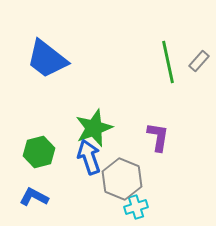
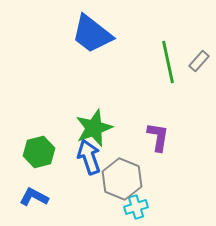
blue trapezoid: moved 45 px right, 25 px up
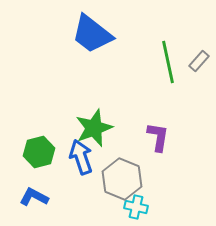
blue arrow: moved 8 px left
cyan cross: rotated 30 degrees clockwise
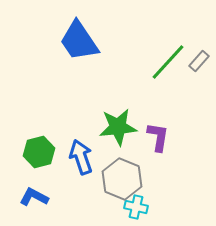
blue trapezoid: moved 13 px left, 7 px down; rotated 18 degrees clockwise
green line: rotated 54 degrees clockwise
green star: moved 24 px right, 1 px up; rotated 15 degrees clockwise
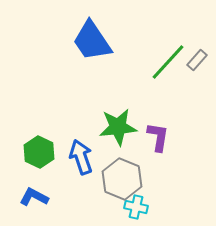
blue trapezoid: moved 13 px right
gray rectangle: moved 2 px left, 1 px up
green hexagon: rotated 20 degrees counterclockwise
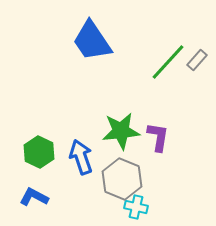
green star: moved 3 px right, 4 px down
